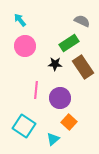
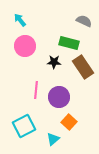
gray semicircle: moved 2 px right
green rectangle: rotated 48 degrees clockwise
black star: moved 1 px left, 2 px up
purple circle: moved 1 px left, 1 px up
cyan square: rotated 30 degrees clockwise
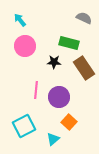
gray semicircle: moved 3 px up
brown rectangle: moved 1 px right, 1 px down
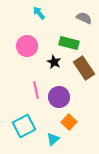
cyan arrow: moved 19 px right, 7 px up
pink circle: moved 2 px right
black star: rotated 24 degrees clockwise
pink line: rotated 18 degrees counterclockwise
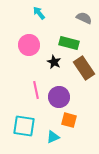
pink circle: moved 2 px right, 1 px up
orange square: moved 2 px up; rotated 28 degrees counterclockwise
cyan square: rotated 35 degrees clockwise
cyan triangle: moved 2 px up; rotated 16 degrees clockwise
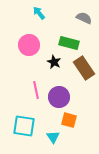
cyan triangle: rotated 40 degrees counterclockwise
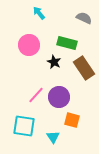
green rectangle: moved 2 px left
pink line: moved 5 px down; rotated 54 degrees clockwise
orange square: moved 3 px right
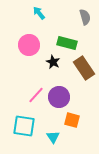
gray semicircle: moved 1 px right, 1 px up; rotated 49 degrees clockwise
black star: moved 1 px left
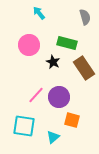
cyan triangle: rotated 24 degrees clockwise
